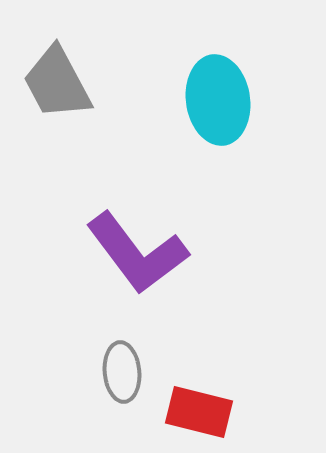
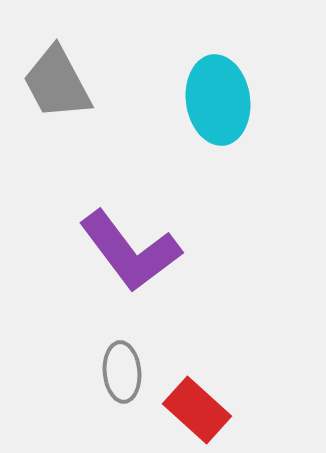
purple L-shape: moved 7 px left, 2 px up
red rectangle: moved 2 px left, 2 px up; rotated 28 degrees clockwise
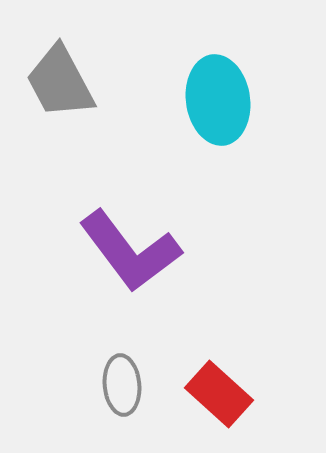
gray trapezoid: moved 3 px right, 1 px up
gray ellipse: moved 13 px down
red rectangle: moved 22 px right, 16 px up
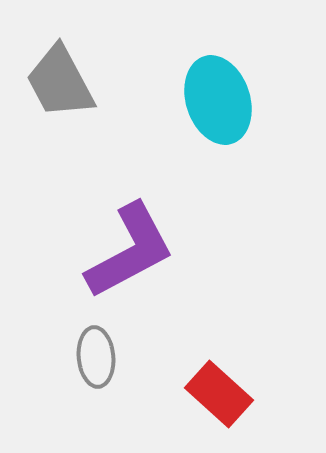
cyan ellipse: rotated 10 degrees counterclockwise
purple L-shape: rotated 81 degrees counterclockwise
gray ellipse: moved 26 px left, 28 px up
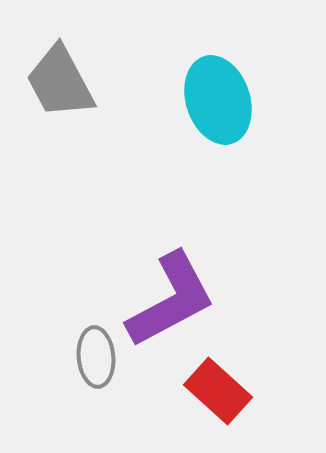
purple L-shape: moved 41 px right, 49 px down
red rectangle: moved 1 px left, 3 px up
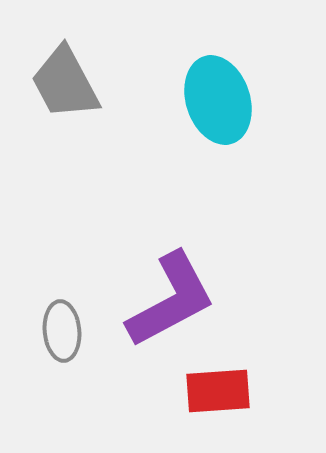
gray trapezoid: moved 5 px right, 1 px down
gray ellipse: moved 34 px left, 26 px up
red rectangle: rotated 46 degrees counterclockwise
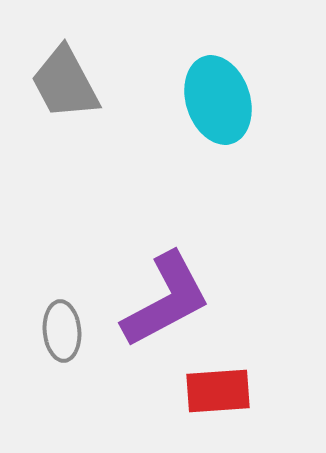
purple L-shape: moved 5 px left
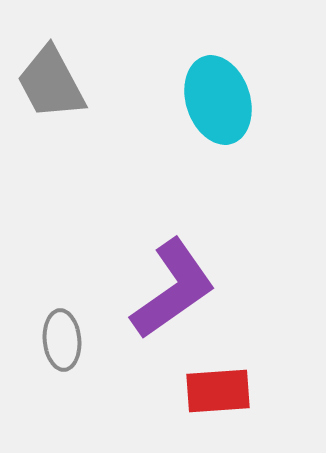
gray trapezoid: moved 14 px left
purple L-shape: moved 7 px right, 11 px up; rotated 7 degrees counterclockwise
gray ellipse: moved 9 px down
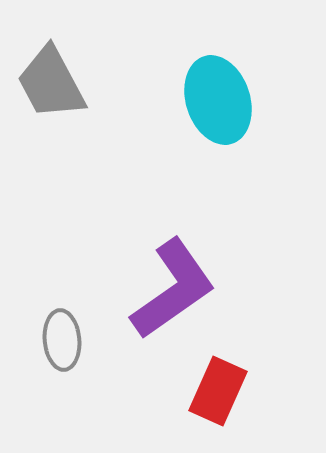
red rectangle: rotated 62 degrees counterclockwise
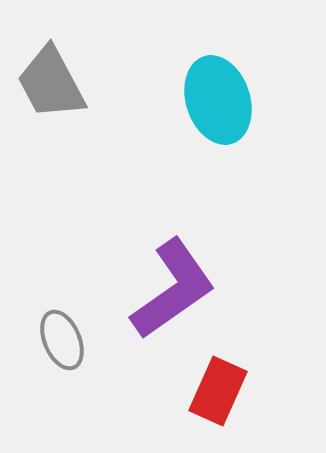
gray ellipse: rotated 18 degrees counterclockwise
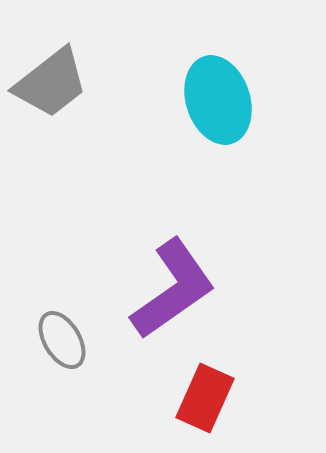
gray trapezoid: rotated 100 degrees counterclockwise
gray ellipse: rotated 8 degrees counterclockwise
red rectangle: moved 13 px left, 7 px down
